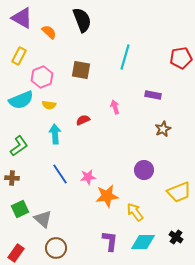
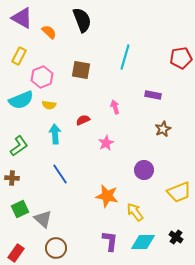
pink star: moved 18 px right, 34 px up; rotated 21 degrees counterclockwise
orange star: rotated 20 degrees clockwise
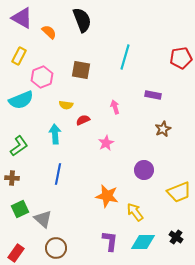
yellow semicircle: moved 17 px right
blue line: moved 2 px left; rotated 45 degrees clockwise
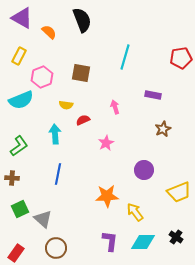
brown square: moved 3 px down
orange star: rotated 15 degrees counterclockwise
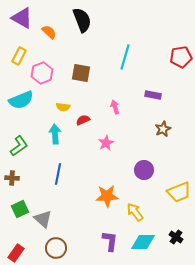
red pentagon: moved 1 px up
pink hexagon: moved 4 px up
yellow semicircle: moved 3 px left, 2 px down
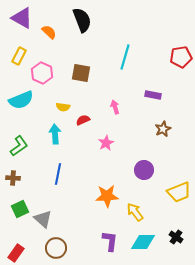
pink hexagon: rotated 15 degrees counterclockwise
brown cross: moved 1 px right
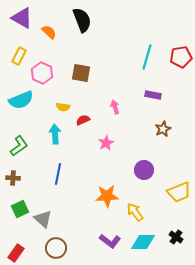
cyan line: moved 22 px right
purple L-shape: rotated 120 degrees clockwise
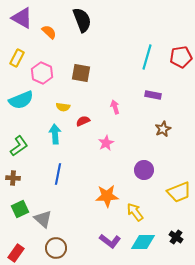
yellow rectangle: moved 2 px left, 2 px down
red semicircle: moved 1 px down
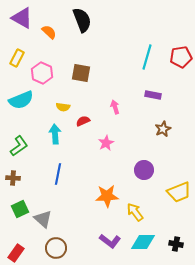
black cross: moved 7 px down; rotated 24 degrees counterclockwise
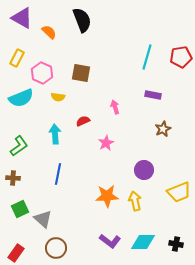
cyan semicircle: moved 2 px up
yellow semicircle: moved 5 px left, 10 px up
yellow arrow: moved 11 px up; rotated 24 degrees clockwise
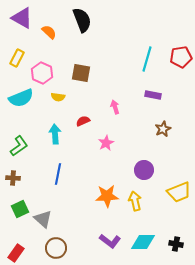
cyan line: moved 2 px down
